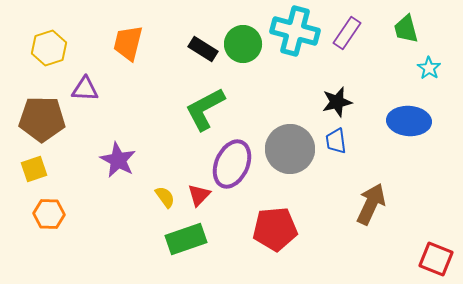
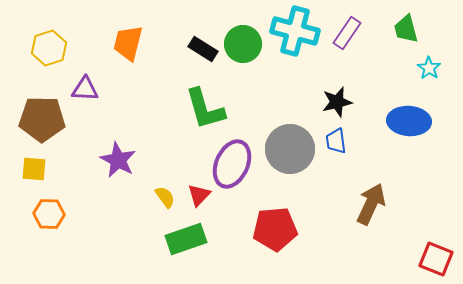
green L-shape: rotated 78 degrees counterclockwise
yellow square: rotated 24 degrees clockwise
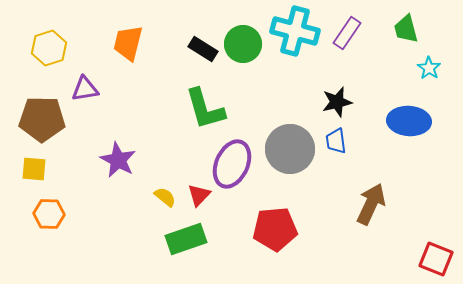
purple triangle: rotated 12 degrees counterclockwise
yellow semicircle: rotated 15 degrees counterclockwise
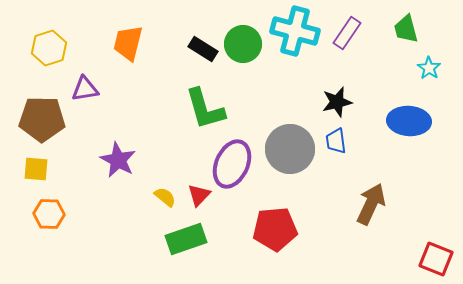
yellow square: moved 2 px right
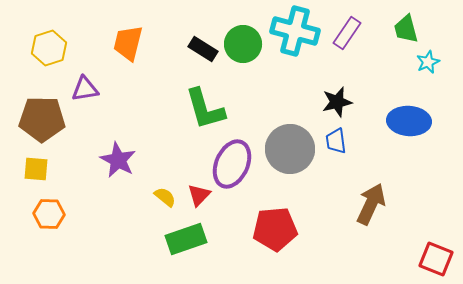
cyan star: moved 1 px left, 6 px up; rotated 15 degrees clockwise
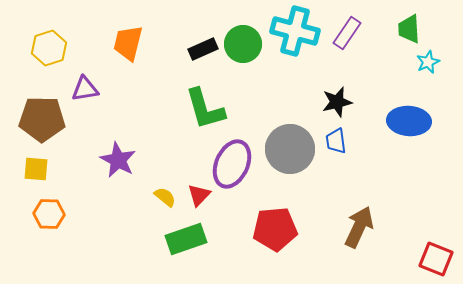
green trapezoid: moved 3 px right; rotated 12 degrees clockwise
black rectangle: rotated 56 degrees counterclockwise
brown arrow: moved 12 px left, 23 px down
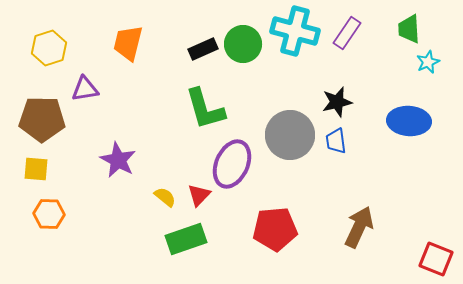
gray circle: moved 14 px up
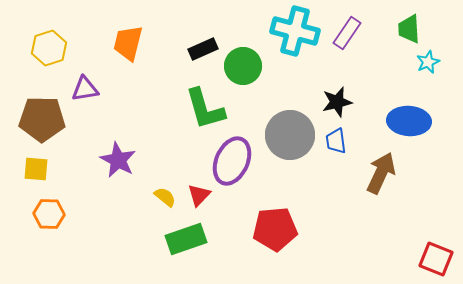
green circle: moved 22 px down
purple ellipse: moved 3 px up
brown arrow: moved 22 px right, 54 px up
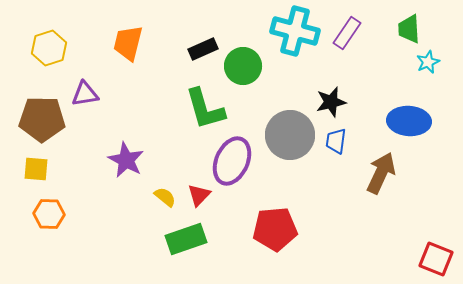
purple triangle: moved 5 px down
black star: moved 6 px left
blue trapezoid: rotated 16 degrees clockwise
purple star: moved 8 px right
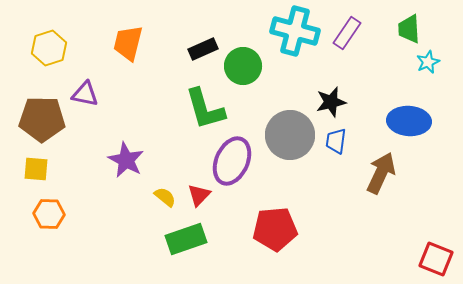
purple triangle: rotated 20 degrees clockwise
